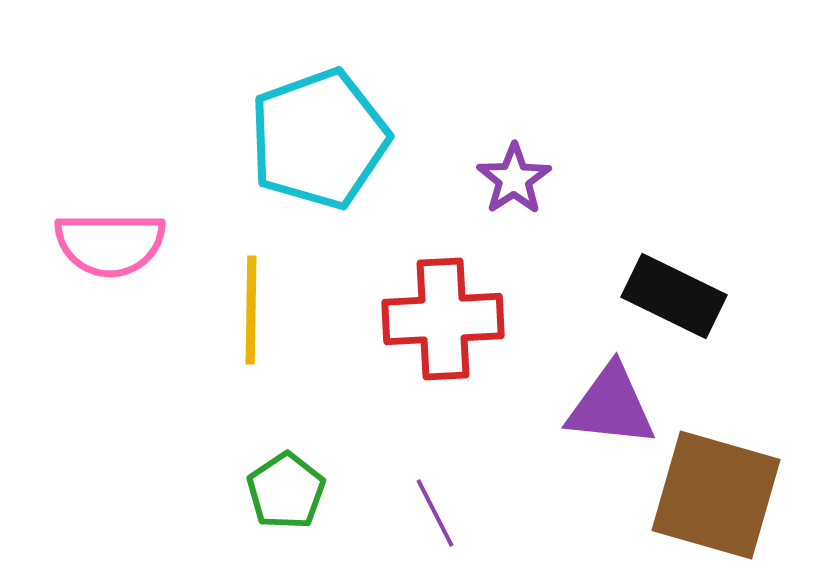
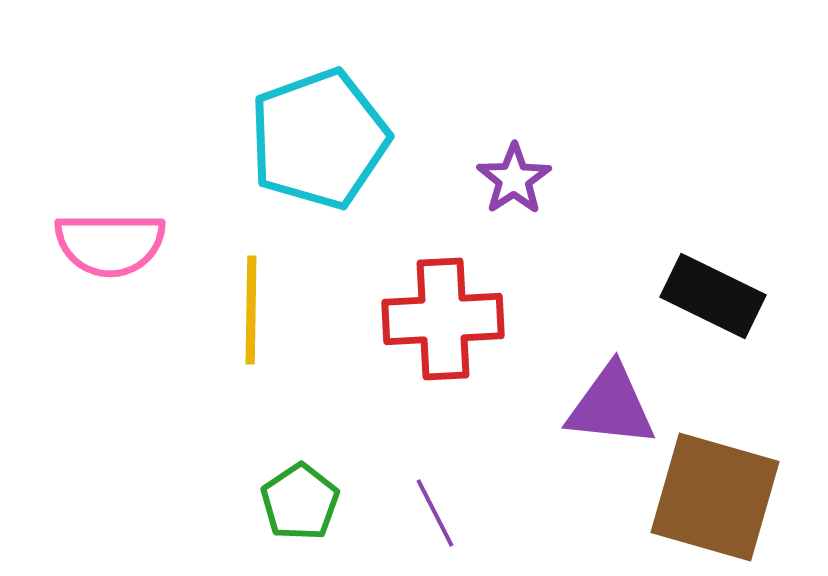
black rectangle: moved 39 px right
green pentagon: moved 14 px right, 11 px down
brown square: moved 1 px left, 2 px down
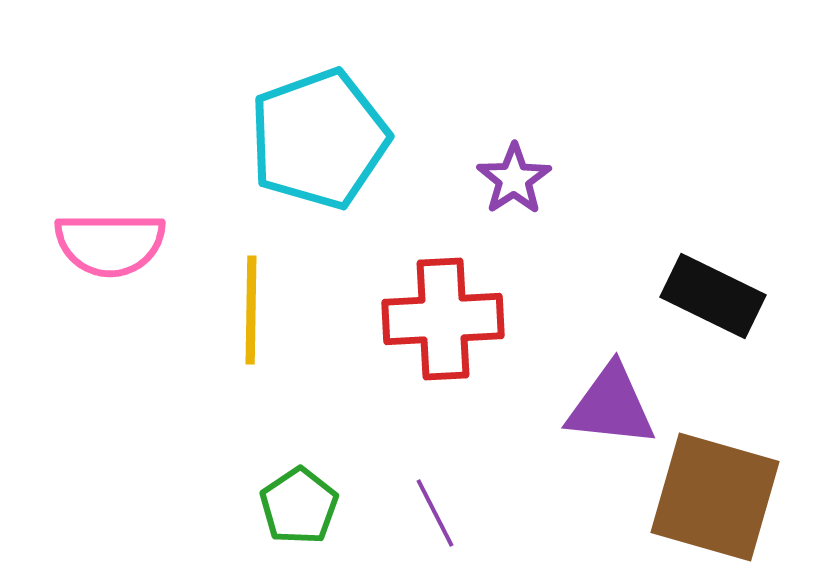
green pentagon: moved 1 px left, 4 px down
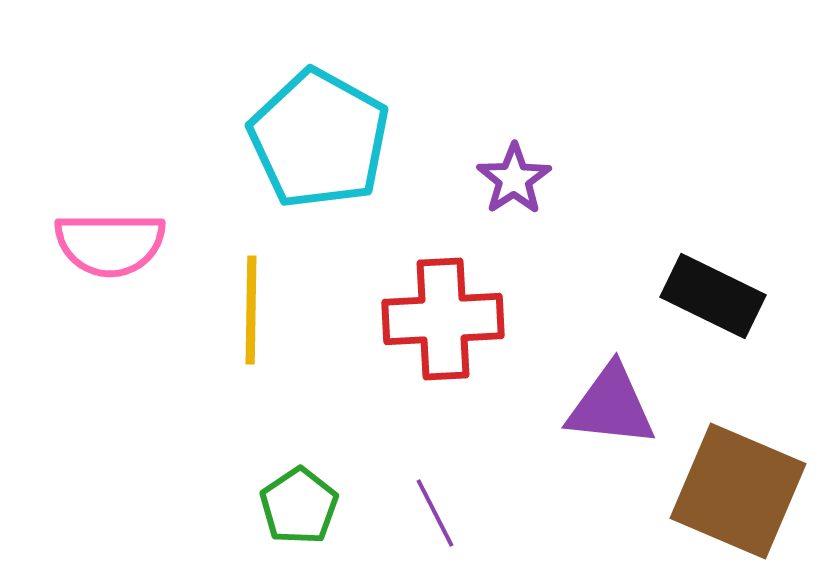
cyan pentagon: rotated 23 degrees counterclockwise
brown square: moved 23 px right, 6 px up; rotated 7 degrees clockwise
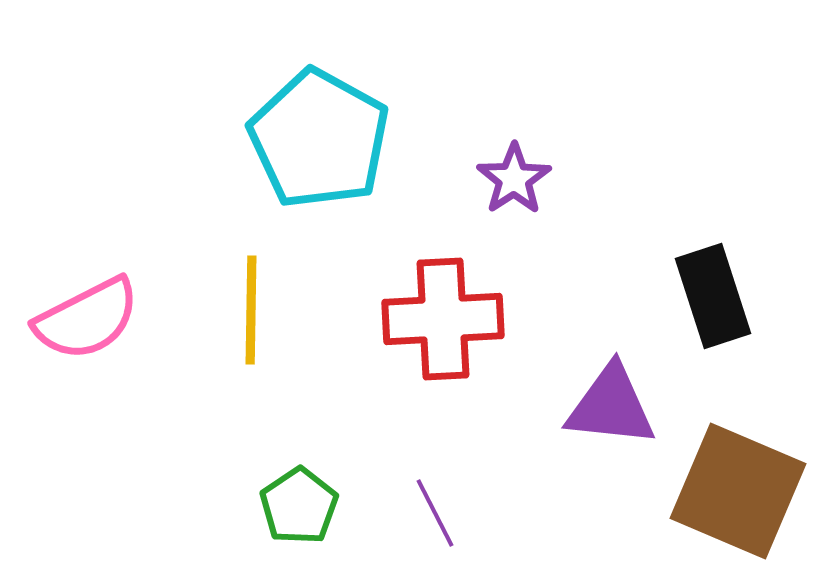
pink semicircle: moved 23 px left, 75 px down; rotated 27 degrees counterclockwise
black rectangle: rotated 46 degrees clockwise
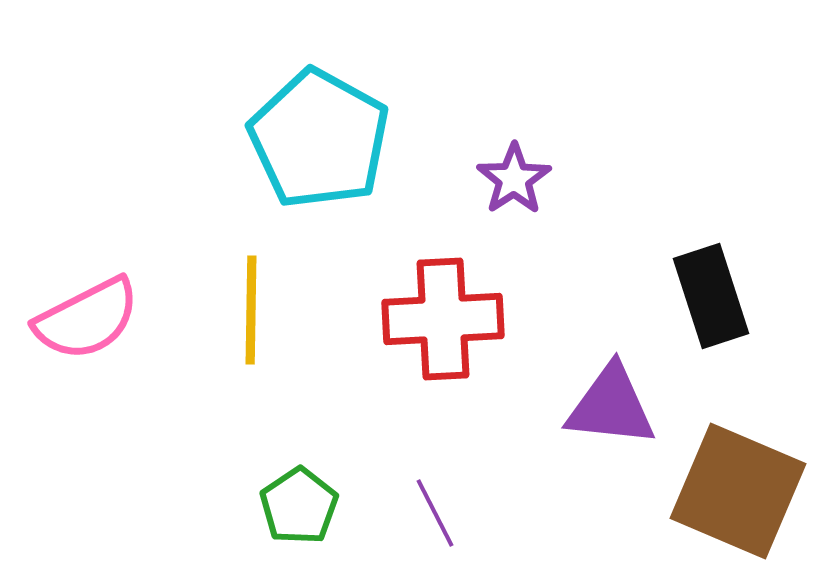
black rectangle: moved 2 px left
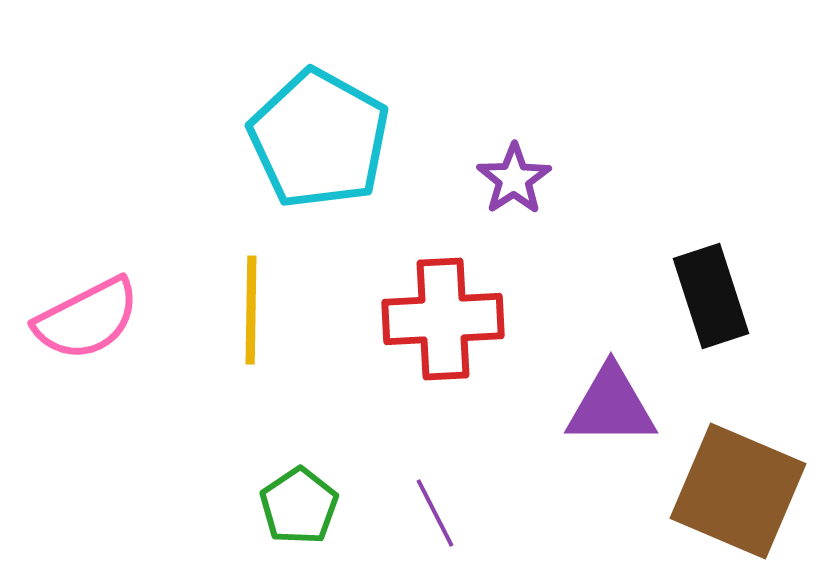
purple triangle: rotated 6 degrees counterclockwise
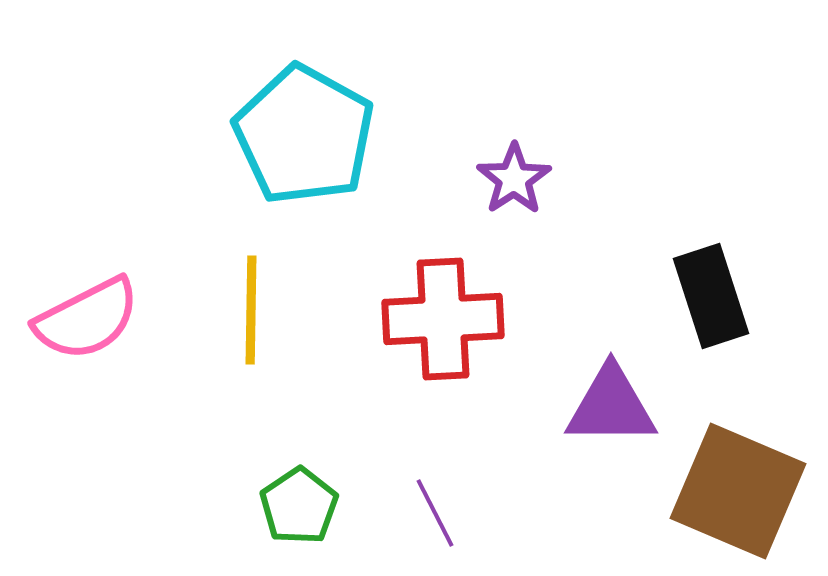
cyan pentagon: moved 15 px left, 4 px up
